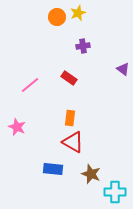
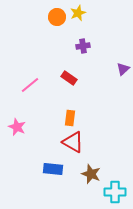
purple triangle: rotated 40 degrees clockwise
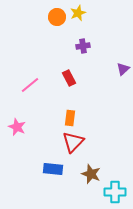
red rectangle: rotated 28 degrees clockwise
red triangle: rotated 45 degrees clockwise
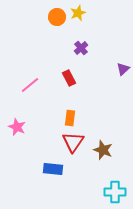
purple cross: moved 2 px left, 2 px down; rotated 32 degrees counterclockwise
red triangle: rotated 10 degrees counterclockwise
brown star: moved 12 px right, 24 px up
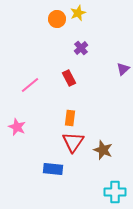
orange circle: moved 2 px down
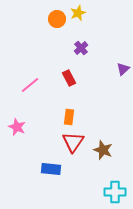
orange rectangle: moved 1 px left, 1 px up
blue rectangle: moved 2 px left
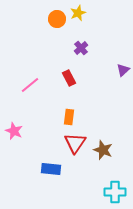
purple triangle: moved 1 px down
pink star: moved 3 px left, 4 px down
red triangle: moved 2 px right, 1 px down
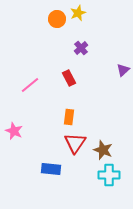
cyan cross: moved 6 px left, 17 px up
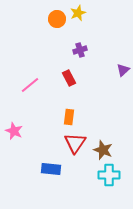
purple cross: moved 1 px left, 2 px down; rotated 24 degrees clockwise
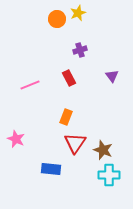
purple triangle: moved 11 px left, 6 px down; rotated 24 degrees counterclockwise
pink line: rotated 18 degrees clockwise
orange rectangle: moved 3 px left; rotated 14 degrees clockwise
pink star: moved 2 px right, 8 px down
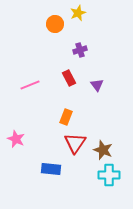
orange circle: moved 2 px left, 5 px down
purple triangle: moved 15 px left, 9 px down
